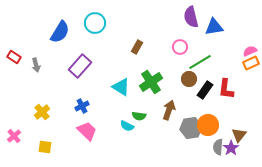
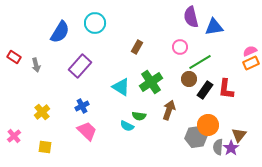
gray hexagon: moved 5 px right, 9 px down
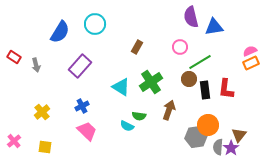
cyan circle: moved 1 px down
black rectangle: rotated 42 degrees counterclockwise
pink cross: moved 5 px down
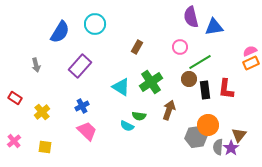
red rectangle: moved 1 px right, 41 px down
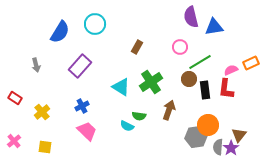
pink semicircle: moved 19 px left, 19 px down
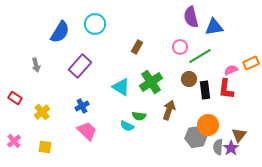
green line: moved 6 px up
